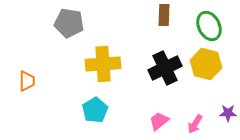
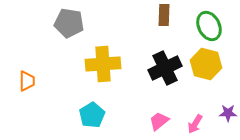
cyan pentagon: moved 3 px left, 5 px down
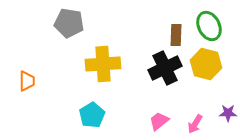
brown rectangle: moved 12 px right, 20 px down
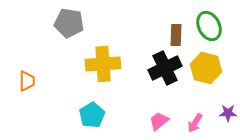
yellow hexagon: moved 4 px down
pink arrow: moved 1 px up
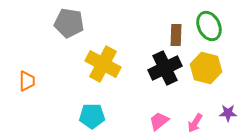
yellow cross: rotated 32 degrees clockwise
cyan pentagon: moved 1 px down; rotated 30 degrees clockwise
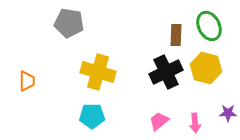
yellow cross: moved 5 px left, 8 px down; rotated 12 degrees counterclockwise
black cross: moved 1 px right, 4 px down
pink arrow: rotated 36 degrees counterclockwise
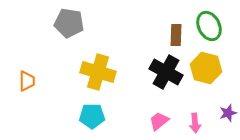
black cross: rotated 36 degrees counterclockwise
purple star: rotated 18 degrees counterclockwise
